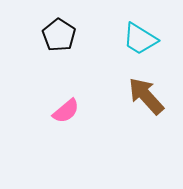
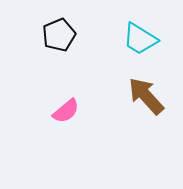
black pentagon: rotated 16 degrees clockwise
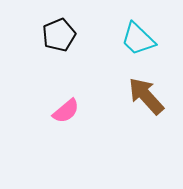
cyan trapezoid: moved 2 px left; rotated 12 degrees clockwise
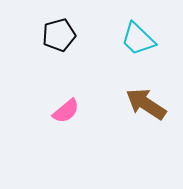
black pentagon: rotated 8 degrees clockwise
brown arrow: moved 8 px down; rotated 15 degrees counterclockwise
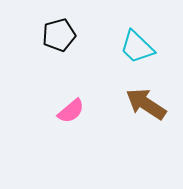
cyan trapezoid: moved 1 px left, 8 px down
pink semicircle: moved 5 px right
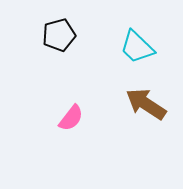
pink semicircle: moved 7 px down; rotated 12 degrees counterclockwise
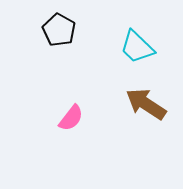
black pentagon: moved 5 px up; rotated 28 degrees counterclockwise
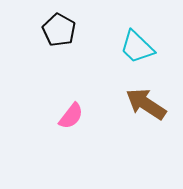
pink semicircle: moved 2 px up
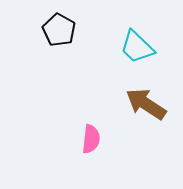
pink semicircle: moved 20 px right, 23 px down; rotated 32 degrees counterclockwise
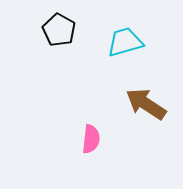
cyan trapezoid: moved 12 px left, 5 px up; rotated 120 degrees clockwise
